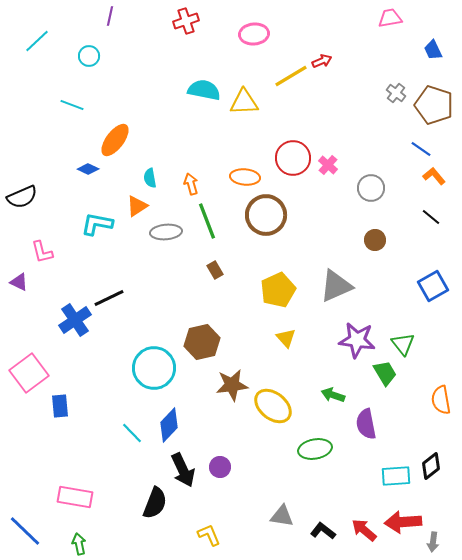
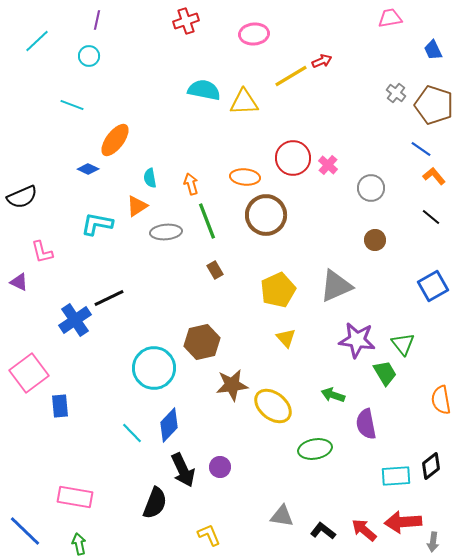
purple line at (110, 16): moved 13 px left, 4 px down
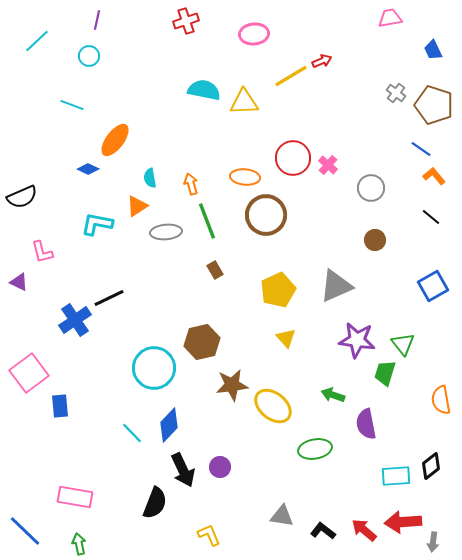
green trapezoid at (385, 373): rotated 132 degrees counterclockwise
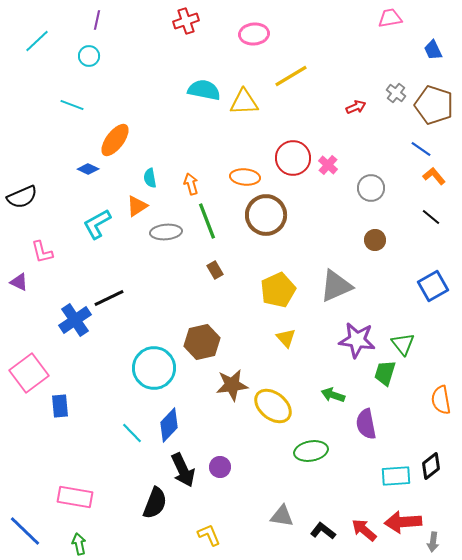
red arrow at (322, 61): moved 34 px right, 46 px down
cyan L-shape at (97, 224): rotated 40 degrees counterclockwise
green ellipse at (315, 449): moved 4 px left, 2 px down
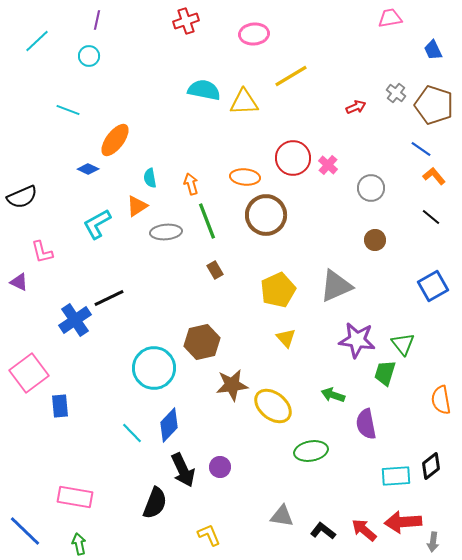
cyan line at (72, 105): moved 4 px left, 5 px down
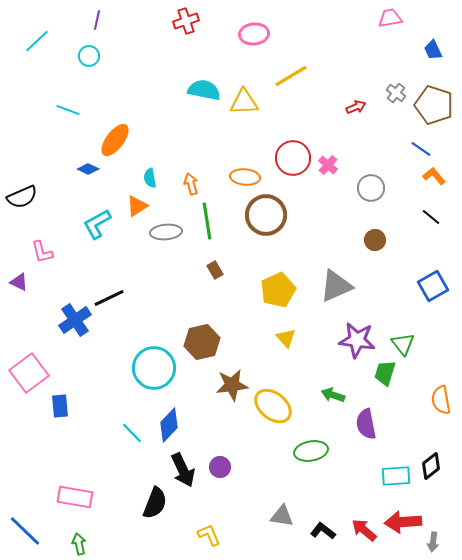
green line at (207, 221): rotated 12 degrees clockwise
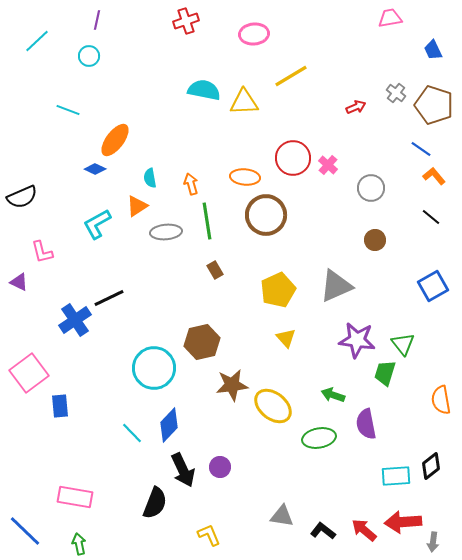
blue diamond at (88, 169): moved 7 px right
green ellipse at (311, 451): moved 8 px right, 13 px up
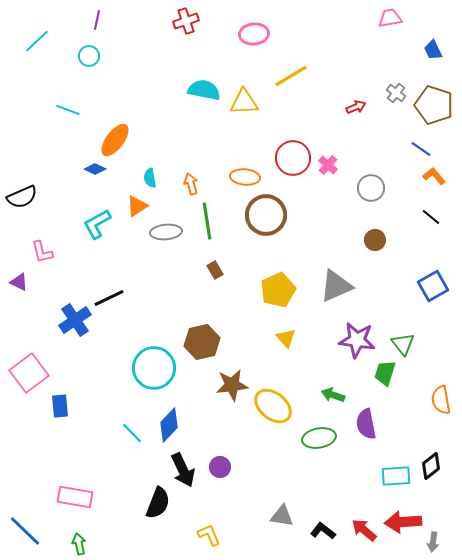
black semicircle at (155, 503): moved 3 px right
